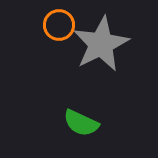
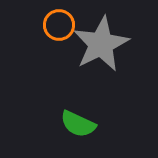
green semicircle: moved 3 px left, 1 px down
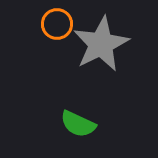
orange circle: moved 2 px left, 1 px up
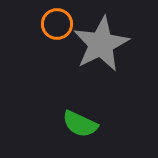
green semicircle: moved 2 px right
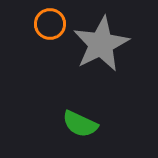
orange circle: moved 7 px left
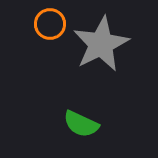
green semicircle: moved 1 px right
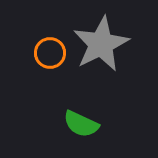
orange circle: moved 29 px down
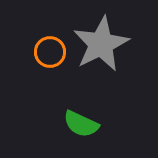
orange circle: moved 1 px up
